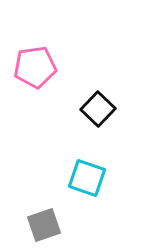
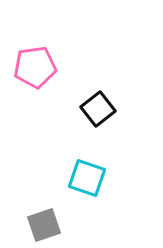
black square: rotated 8 degrees clockwise
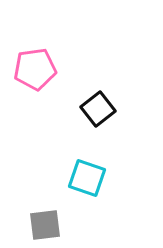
pink pentagon: moved 2 px down
gray square: moved 1 px right; rotated 12 degrees clockwise
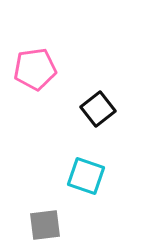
cyan square: moved 1 px left, 2 px up
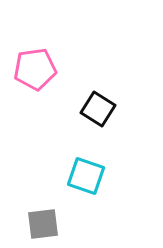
black square: rotated 20 degrees counterclockwise
gray square: moved 2 px left, 1 px up
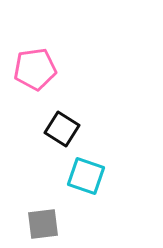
black square: moved 36 px left, 20 px down
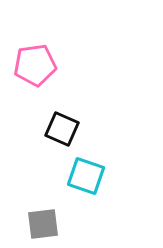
pink pentagon: moved 4 px up
black square: rotated 8 degrees counterclockwise
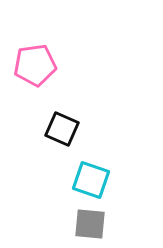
cyan square: moved 5 px right, 4 px down
gray square: moved 47 px right; rotated 12 degrees clockwise
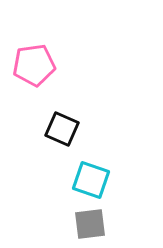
pink pentagon: moved 1 px left
gray square: rotated 12 degrees counterclockwise
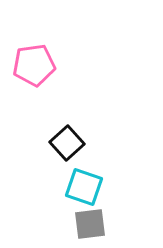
black square: moved 5 px right, 14 px down; rotated 24 degrees clockwise
cyan square: moved 7 px left, 7 px down
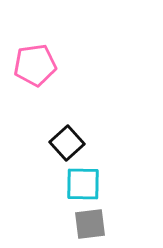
pink pentagon: moved 1 px right
cyan square: moved 1 px left, 3 px up; rotated 18 degrees counterclockwise
